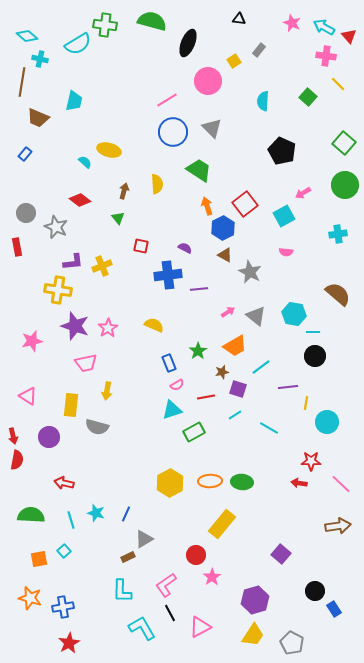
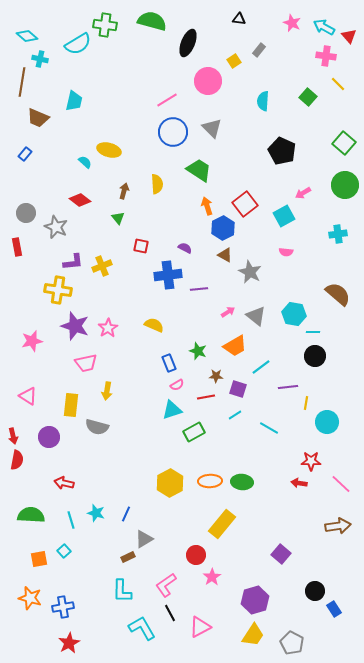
green star at (198, 351): rotated 18 degrees counterclockwise
brown star at (222, 372): moved 6 px left, 4 px down; rotated 16 degrees clockwise
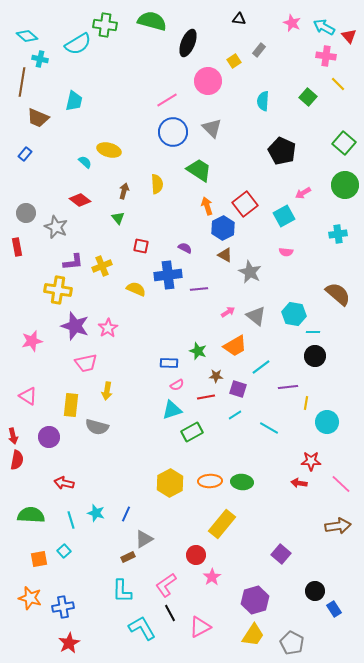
yellow semicircle at (154, 325): moved 18 px left, 36 px up
blue rectangle at (169, 363): rotated 66 degrees counterclockwise
green rectangle at (194, 432): moved 2 px left
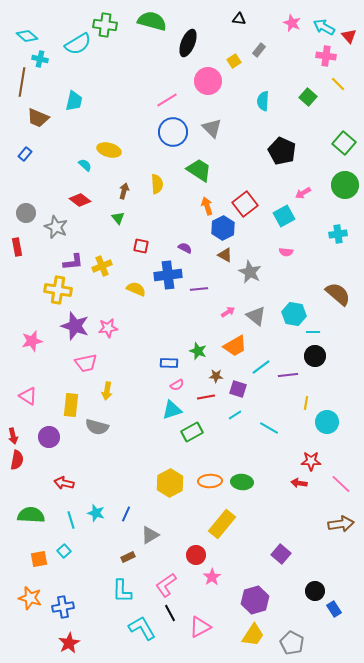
cyan semicircle at (85, 162): moved 3 px down
pink star at (108, 328): rotated 24 degrees clockwise
purple line at (288, 387): moved 12 px up
brown arrow at (338, 526): moved 3 px right, 2 px up
gray triangle at (144, 539): moved 6 px right, 4 px up
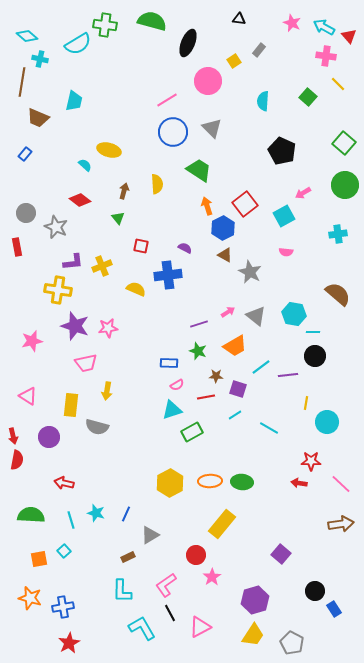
purple line at (199, 289): moved 35 px down; rotated 12 degrees counterclockwise
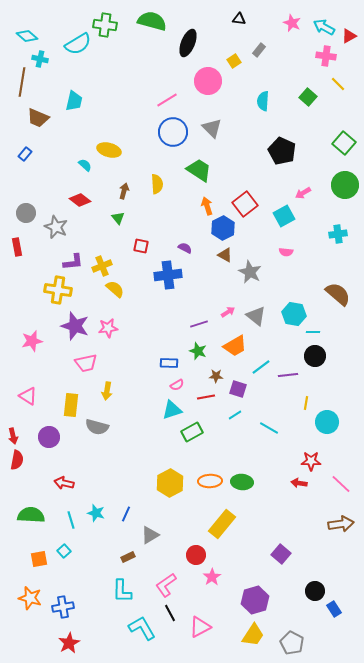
red triangle at (349, 36): rotated 42 degrees clockwise
yellow semicircle at (136, 289): moved 21 px left; rotated 18 degrees clockwise
